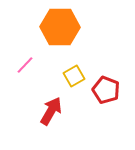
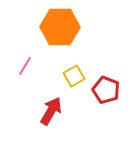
pink line: moved 1 px down; rotated 12 degrees counterclockwise
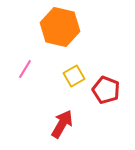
orange hexagon: rotated 12 degrees clockwise
pink line: moved 3 px down
red arrow: moved 11 px right, 13 px down
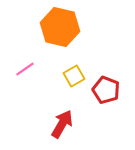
pink line: rotated 24 degrees clockwise
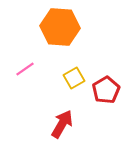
orange hexagon: rotated 9 degrees counterclockwise
yellow square: moved 2 px down
red pentagon: rotated 20 degrees clockwise
